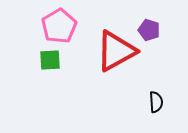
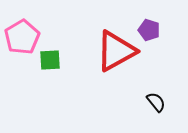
pink pentagon: moved 37 px left, 11 px down
black semicircle: rotated 35 degrees counterclockwise
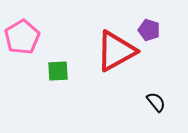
green square: moved 8 px right, 11 px down
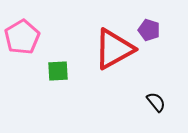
red triangle: moved 2 px left, 2 px up
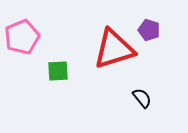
pink pentagon: rotated 8 degrees clockwise
red triangle: rotated 12 degrees clockwise
black semicircle: moved 14 px left, 4 px up
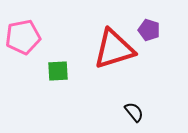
pink pentagon: moved 1 px right; rotated 12 degrees clockwise
black semicircle: moved 8 px left, 14 px down
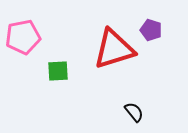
purple pentagon: moved 2 px right
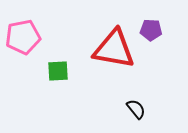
purple pentagon: rotated 15 degrees counterclockwise
red triangle: rotated 27 degrees clockwise
black semicircle: moved 2 px right, 3 px up
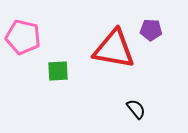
pink pentagon: rotated 24 degrees clockwise
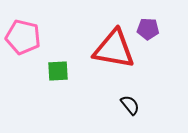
purple pentagon: moved 3 px left, 1 px up
black semicircle: moved 6 px left, 4 px up
